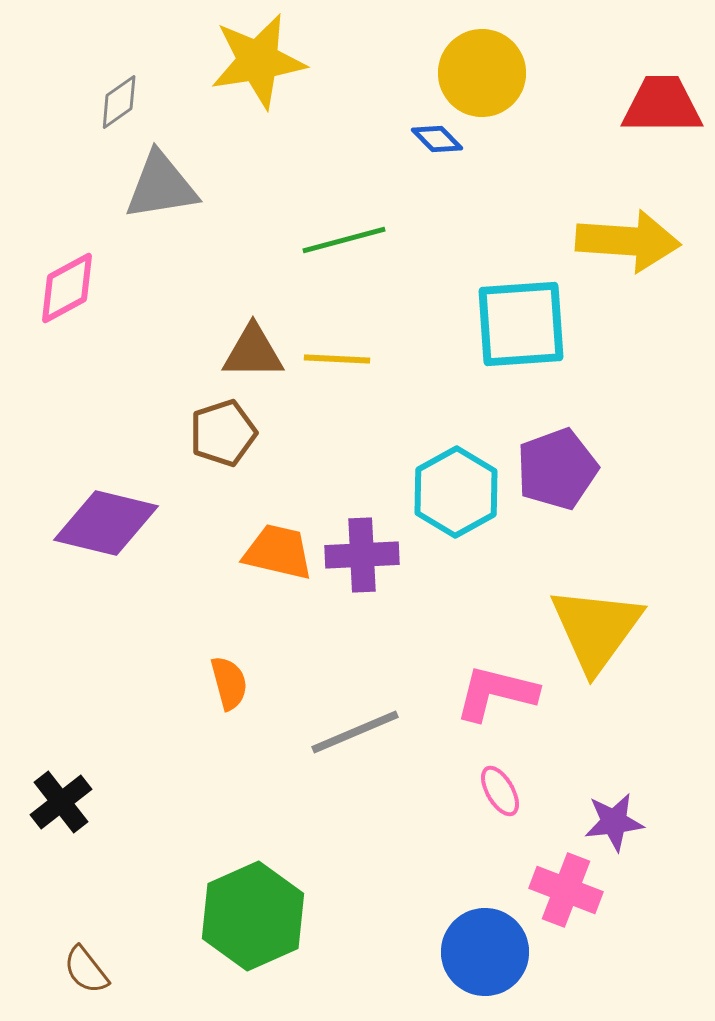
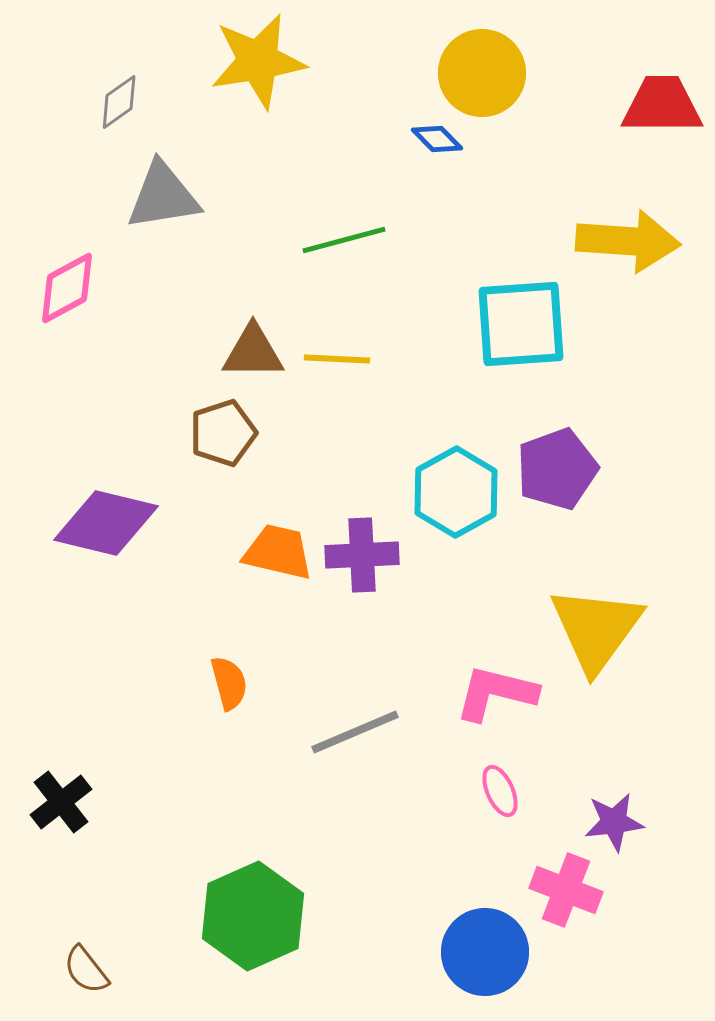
gray triangle: moved 2 px right, 10 px down
pink ellipse: rotated 6 degrees clockwise
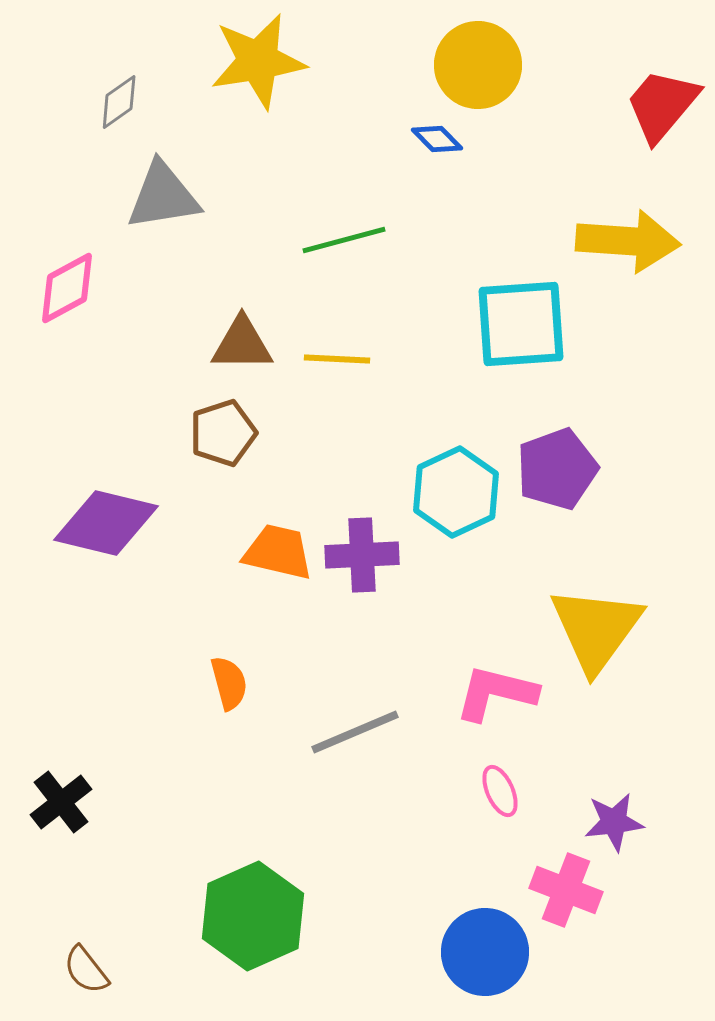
yellow circle: moved 4 px left, 8 px up
red trapezoid: rotated 50 degrees counterclockwise
brown triangle: moved 11 px left, 8 px up
cyan hexagon: rotated 4 degrees clockwise
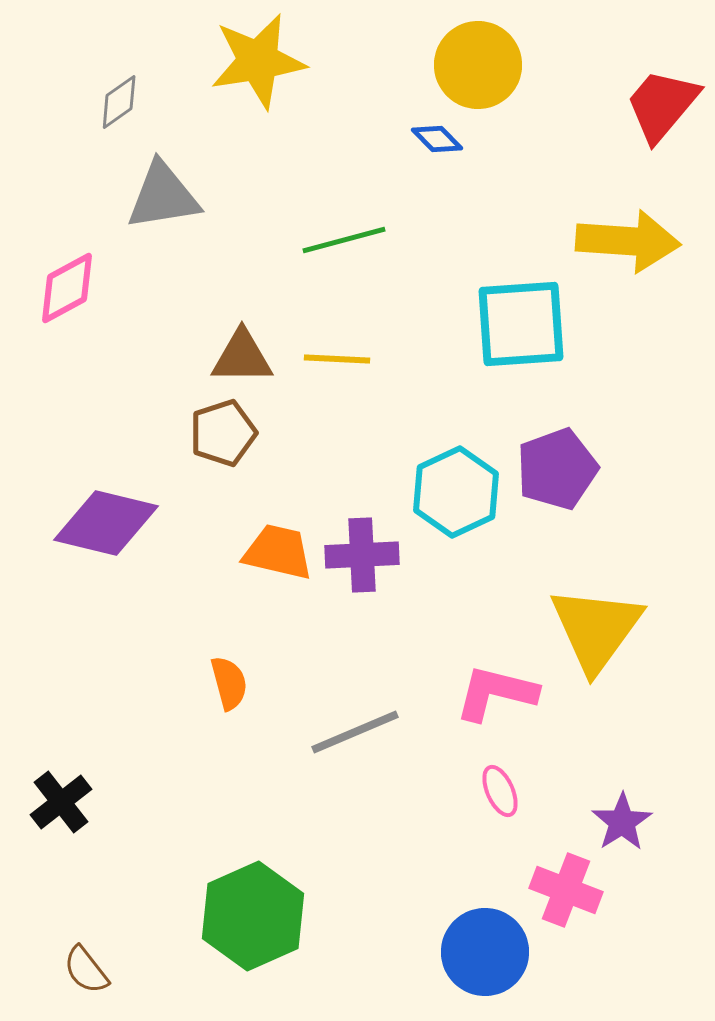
brown triangle: moved 13 px down
purple star: moved 8 px right; rotated 26 degrees counterclockwise
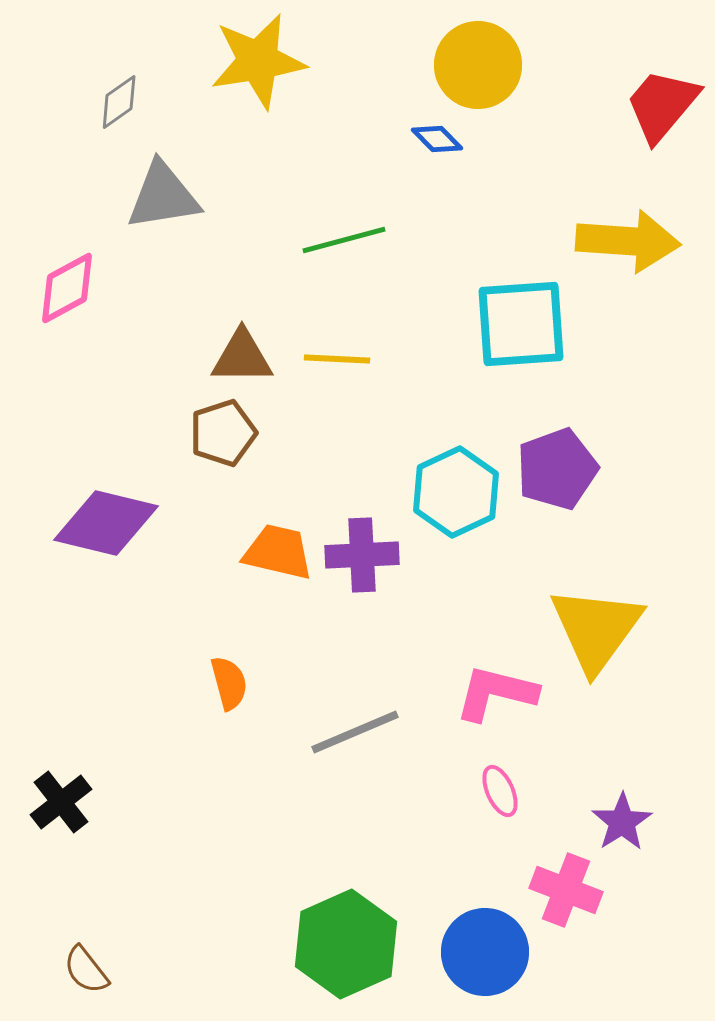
green hexagon: moved 93 px right, 28 px down
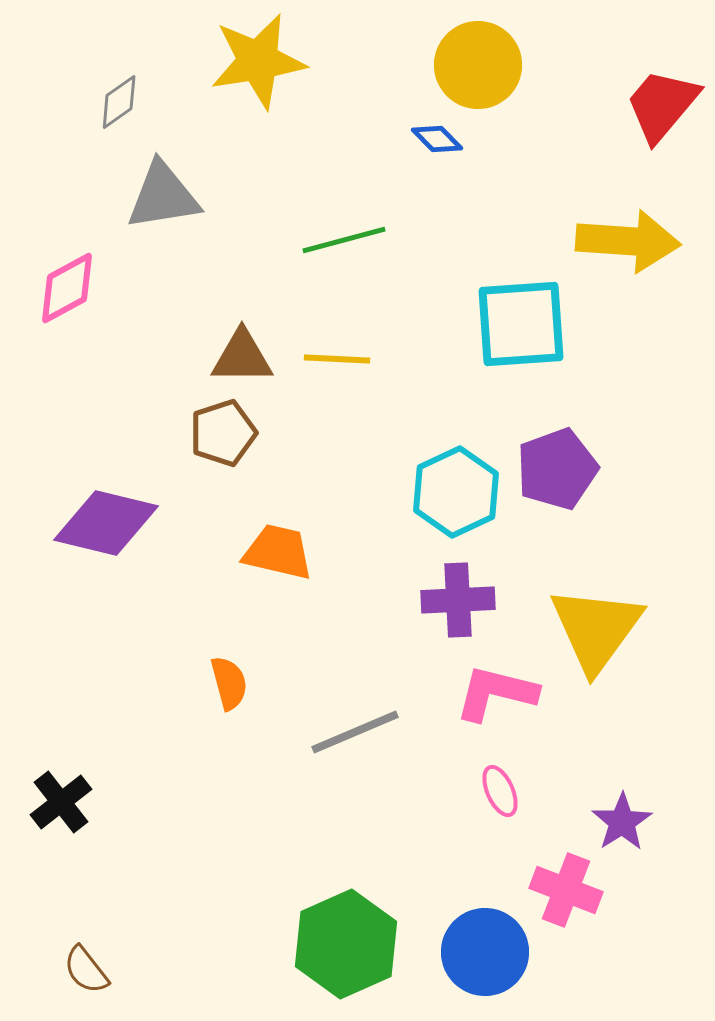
purple cross: moved 96 px right, 45 px down
